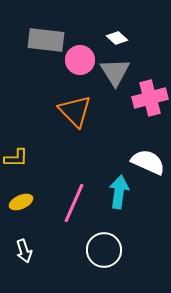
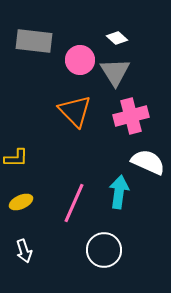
gray rectangle: moved 12 px left, 1 px down
pink cross: moved 19 px left, 18 px down
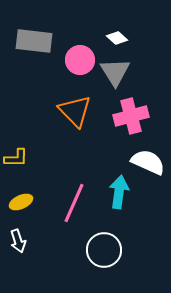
white arrow: moved 6 px left, 10 px up
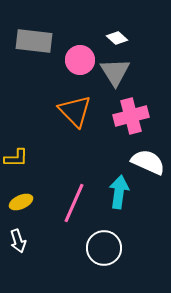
white circle: moved 2 px up
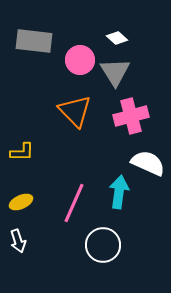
yellow L-shape: moved 6 px right, 6 px up
white semicircle: moved 1 px down
white circle: moved 1 px left, 3 px up
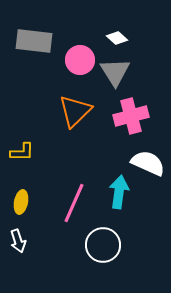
orange triangle: rotated 30 degrees clockwise
yellow ellipse: rotated 55 degrees counterclockwise
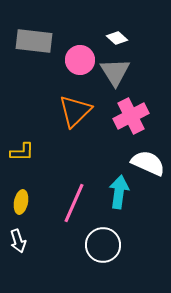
pink cross: rotated 12 degrees counterclockwise
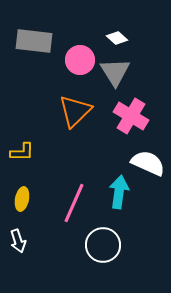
pink cross: rotated 32 degrees counterclockwise
yellow ellipse: moved 1 px right, 3 px up
